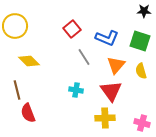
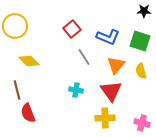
blue L-shape: moved 1 px right, 1 px up
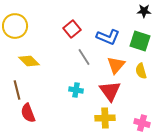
red triangle: moved 1 px left
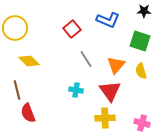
yellow circle: moved 2 px down
blue L-shape: moved 17 px up
gray line: moved 2 px right, 2 px down
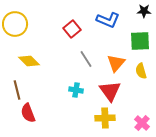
yellow circle: moved 4 px up
green square: rotated 20 degrees counterclockwise
orange triangle: moved 2 px up
pink cross: rotated 28 degrees clockwise
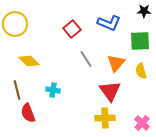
blue L-shape: moved 1 px right, 3 px down
cyan cross: moved 23 px left
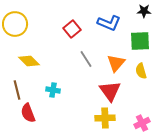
pink cross: rotated 21 degrees clockwise
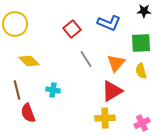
green square: moved 1 px right, 2 px down
red triangle: moved 2 px right; rotated 35 degrees clockwise
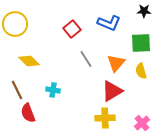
brown line: rotated 12 degrees counterclockwise
pink cross: rotated 14 degrees counterclockwise
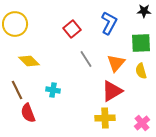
blue L-shape: rotated 85 degrees counterclockwise
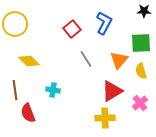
blue L-shape: moved 5 px left
orange triangle: moved 3 px right, 3 px up
brown line: moved 2 px left; rotated 18 degrees clockwise
pink cross: moved 2 px left, 20 px up
